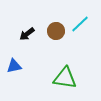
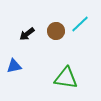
green triangle: moved 1 px right
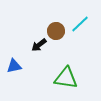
black arrow: moved 12 px right, 11 px down
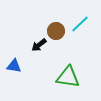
blue triangle: rotated 21 degrees clockwise
green triangle: moved 2 px right, 1 px up
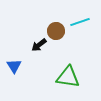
cyan line: moved 2 px up; rotated 24 degrees clockwise
blue triangle: rotated 49 degrees clockwise
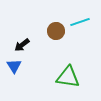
black arrow: moved 17 px left
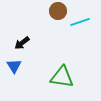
brown circle: moved 2 px right, 20 px up
black arrow: moved 2 px up
green triangle: moved 6 px left
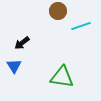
cyan line: moved 1 px right, 4 px down
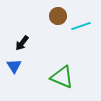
brown circle: moved 5 px down
black arrow: rotated 14 degrees counterclockwise
green triangle: rotated 15 degrees clockwise
